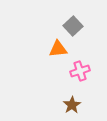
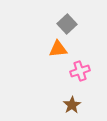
gray square: moved 6 px left, 2 px up
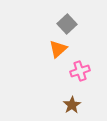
orange triangle: rotated 36 degrees counterclockwise
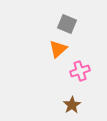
gray square: rotated 24 degrees counterclockwise
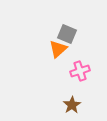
gray square: moved 10 px down
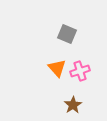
orange triangle: moved 1 px left, 19 px down; rotated 30 degrees counterclockwise
brown star: moved 1 px right
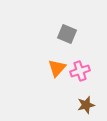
orange triangle: rotated 24 degrees clockwise
brown star: moved 13 px right; rotated 18 degrees clockwise
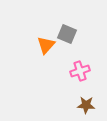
orange triangle: moved 11 px left, 23 px up
brown star: rotated 18 degrees clockwise
